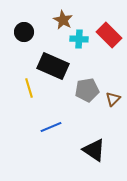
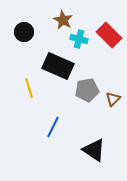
cyan cross: rotated 12 degrees clockwise
black rectangle: moved 5 px right
blue line: moved 2 px right; rotated 40 degrees counterclockwise
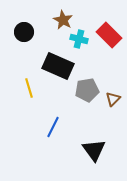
black triangle: rotated 20 degrees clockwise
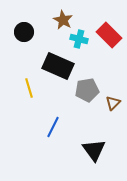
brown triangle: moved 4 px down
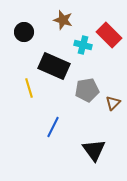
brown star: rotated 12 degrees counterclockwise
cyan cross: moved 4 px right, 6 px down
black rectangle: moved 4 px left
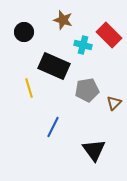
brown triangle: moved 1 px right
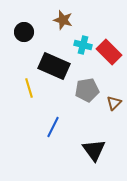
red rectangle: moved 17 px down
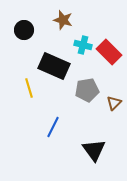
black circle: moved 2 px up
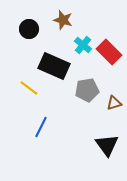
black circle: moved 5 px right, 1 px up
cyan cross: rotated 24 degrees clockwise
yellow line: rotated 36 degrees counterclockwise
brown triangle: rotated 28 degrees clockwise
blue line: moved 12 px left
black triangle: moved 13 px right, 5 px up
